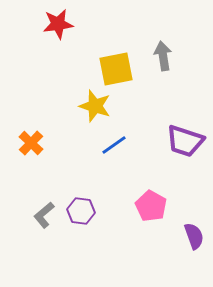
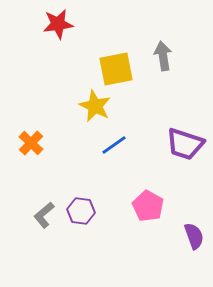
yellow star: rotated 8 degrees clockwise
purple trapezoid: moved 3 px down
pink pentagon: moved 3 px left
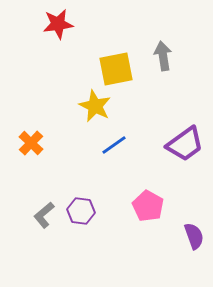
purple trapezoid: rotated 54 degrees counterclockwise
